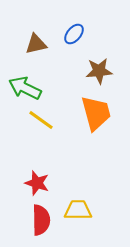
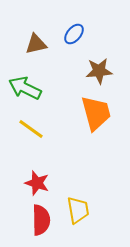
yellow line: moved 10 px left, 9 px down
yellow trapezoid: rotated 80 degrees clockwise
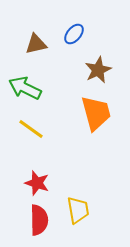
brown star: moved 1 px left, 1 px up; rotated 20 degrees counterclockwise
red semicircle: moved 2 px left
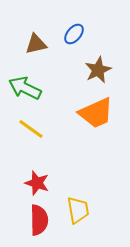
orange trapezoid: rotated 81 degrees clockwise
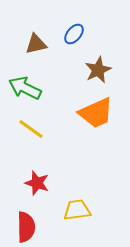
yellow trapezoid: moved 1 px left; rotated 88 degrees counterclockwise
red semicircle: moved 13 px left, 7 px down
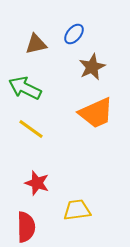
brown star: moved 6 px left, 3 px up
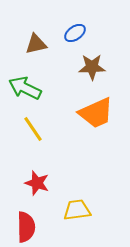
blue ellipse: moved 1 px right, 1 px up; rotated 15 degrees clockwise
brown star: rotated 24 degrees clockwise
yellow line: moved 2 px right; rotated 20 degrees clockwise
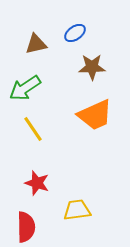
green arrow: rotated 60 degrees counterclockwise
orange trapezoid: moved 1 px left, 2 px down
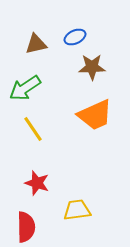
blue ellipse: moved 4 px down; rotated 10 degrees clockwise
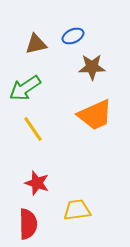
blue ellipse: moved 2 px left, 1 px up
red semicircle: moved 2 px right, 3 px up
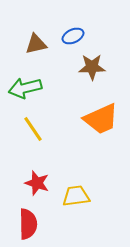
green arrow: rotated 20 degrees clockwise
orange trapezoid: moved 6 px right, 4 px down
yellow trapezoid: moved 1 px left, 14 px up
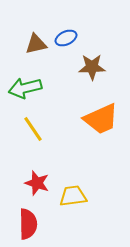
blue ellipse: moved 7 px left, 2 px down
yellow trapezoid: moved 3 px left
